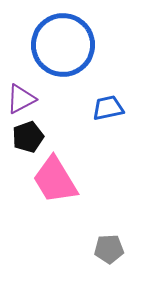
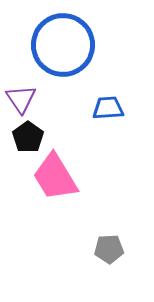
purple triangle: rotated 36 degrees counterclockwise
blue trapezoid: rotated 8 degrees clockwise
black pentagon: rotated 16 degrees counterclockwise
pink trapezoid: moved 3 px up
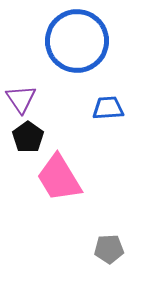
blue circle: moved 14 px right, 4 px up
pink trapezoid: moved 4 px right, 1 px down
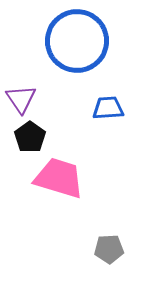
black pentagon: moved 2 px right
pink trapezoid: rotated 138 degrees clockwise
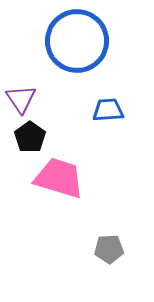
blue trapezoid: moved 2 px down
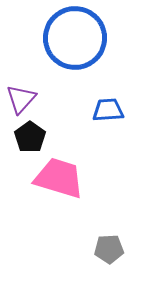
blue circle: moved 2 px left, 3 px up
purple triangle: rotated 16 degrees clockwise
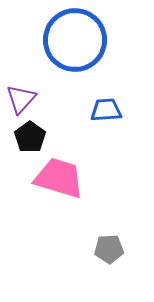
blue circle: moved 2 px down
blue trapezoid: moved 2 px left
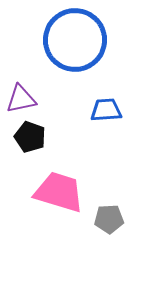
purple triangle: rotated 36 degrees clockwise
black pentagon: rotated 16 degrees counterclockwise
pink trapezoid: moved 14 px down
gray pentagon: moved 30 px up
